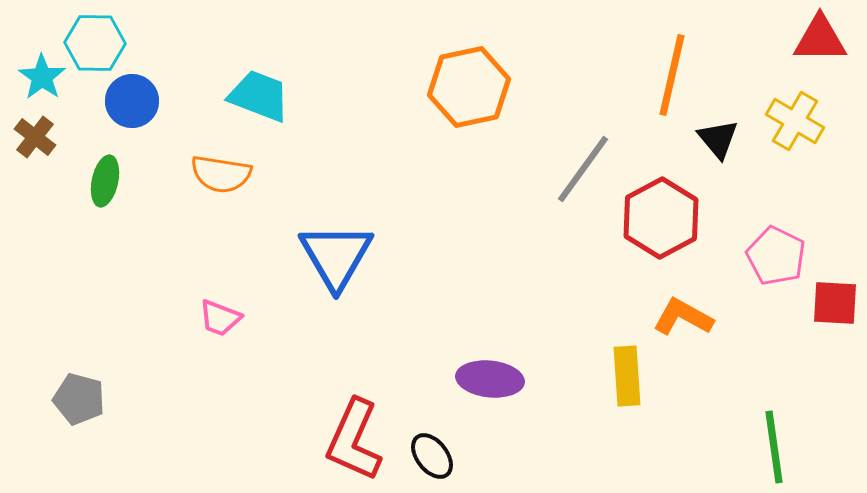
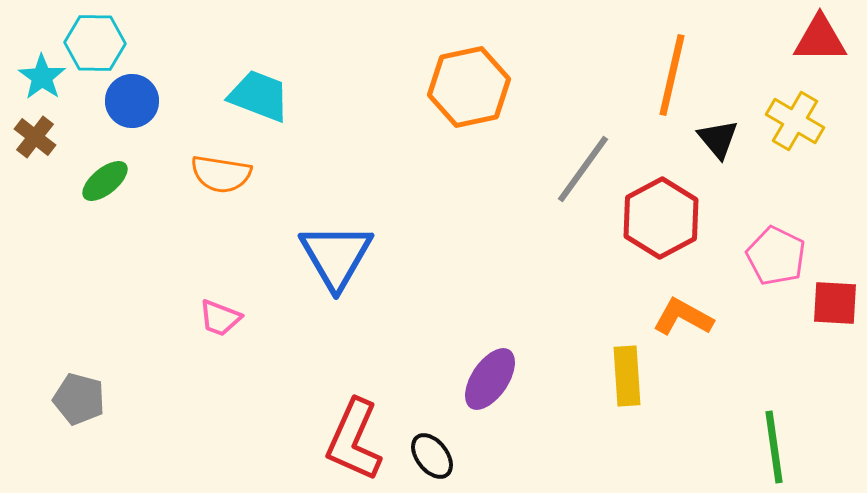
green ellipse: rotated 39 degrees clockwise
purple ellipse: rotated 62 degrees counterclockwise
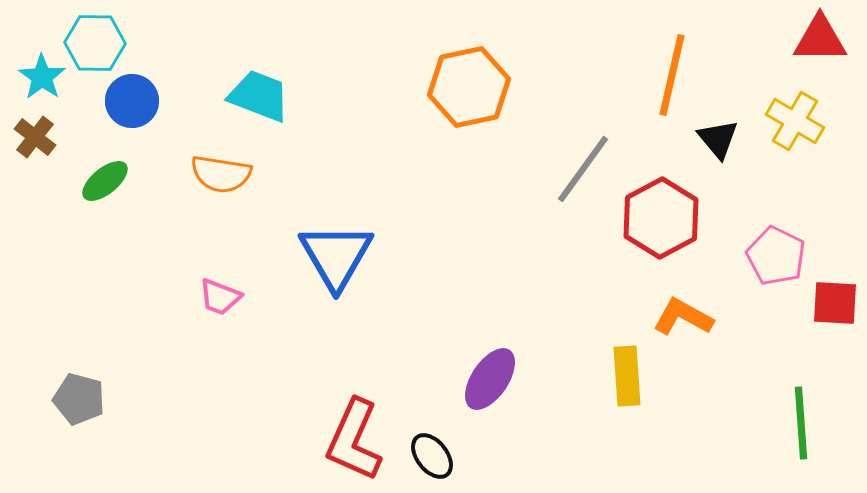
pink trapezoid: moved 21 px up
green line: moved 27 px right, 24 px up; rotated 4 degrees clockwise
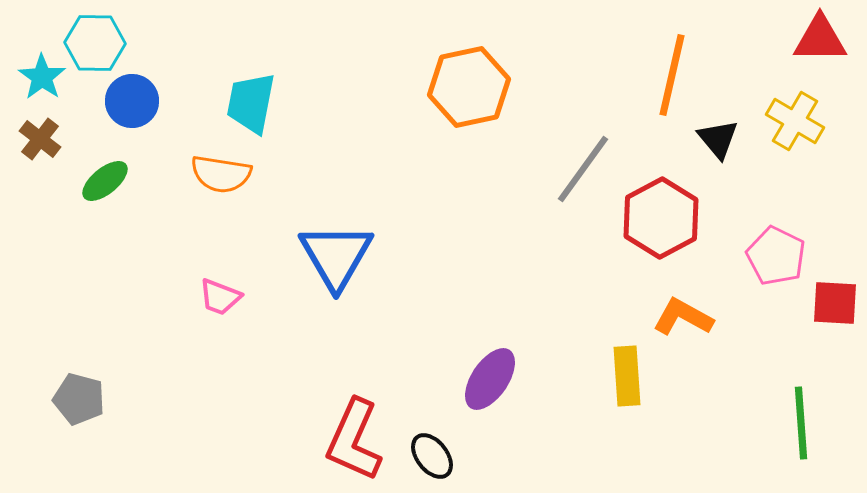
cyan trapezoid: moved 8 px left, 7 px down; rotated 100 degrees counterclockwise
brown cross: moved 5 px right, 2 px down
